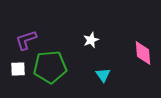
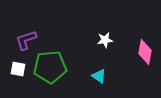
white star: moved 14 px right; rotated 14 degrees clockwise
pink diamond: moved 2 px right, 1 px up; rotated 15 degrees clockwise
white square: rotated 14 degrees clockwise
cyan triangle: moved 4 px left, 1 px down; rotated 21 degrees counterclockwise
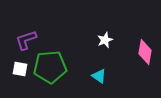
white star: rotated 14 degrees counterclockwise
white square: moved 2 px right
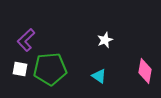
purple L-shape: rotated 25 degrees counterclockwise
pink diamond: moved 19 px down
green pentagon: moved 2 px down
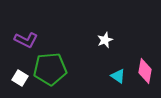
purple L-shape: rotated 110 degrees counterclockwise
white square: moved 9 px down; rotated 21 degrees clockwise
cyan triangle: moved 19 px right
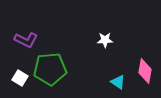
white star: rotated 21 degrees clockwise
cyan triangle: moved 6 px down
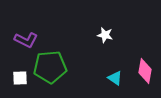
white star: moved 5 px up; rotated 14 degrees clockwise
green pentagon: moved 2 px up
white square: rotated 35 degrees counterclockwise
cyan triangle: moved 3 px left, 4 px up
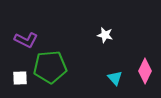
pink diamond: rotated 15 degrees clockwise
cyan triangle: rotated 14 degrees clockwise
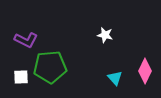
white square: moved 1 px right, 1 px up
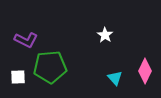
white star: rotated 21 degrees clockwise
white square: moved 3 px left
